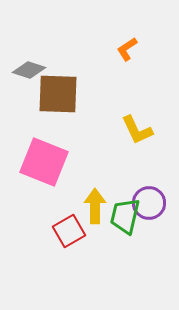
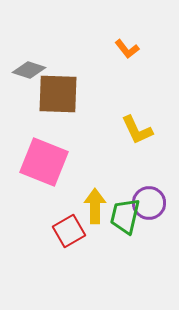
orange L-shape: rotated 95 degrees counterclockwise
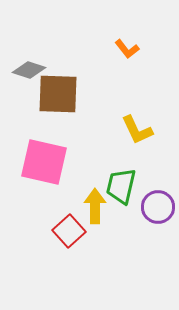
pink square: rotated 9 degrees counterclockwise
purple circle: moved 9 px right, 4 px down
green trapezoid: moved 4 px left, 30 px up
red square: rotated 12 degrees counterclockwise
